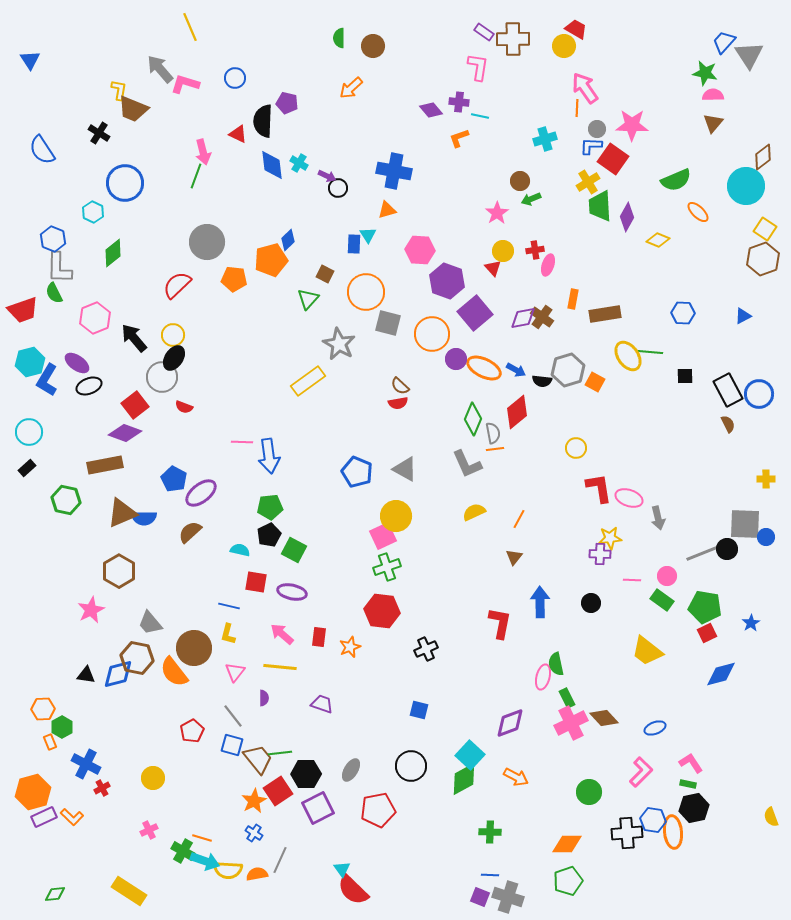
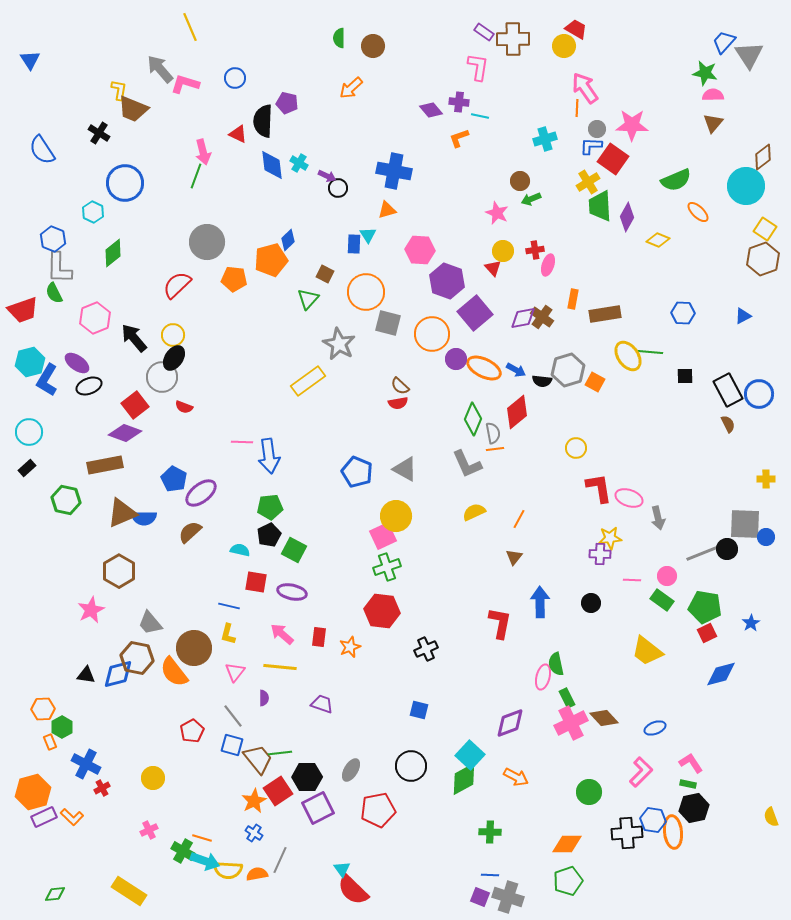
pink star at (497, 213): rotated 15 degrees counterclockwise
black hexagon at (306, 774): moved 1 px right, 3 px down
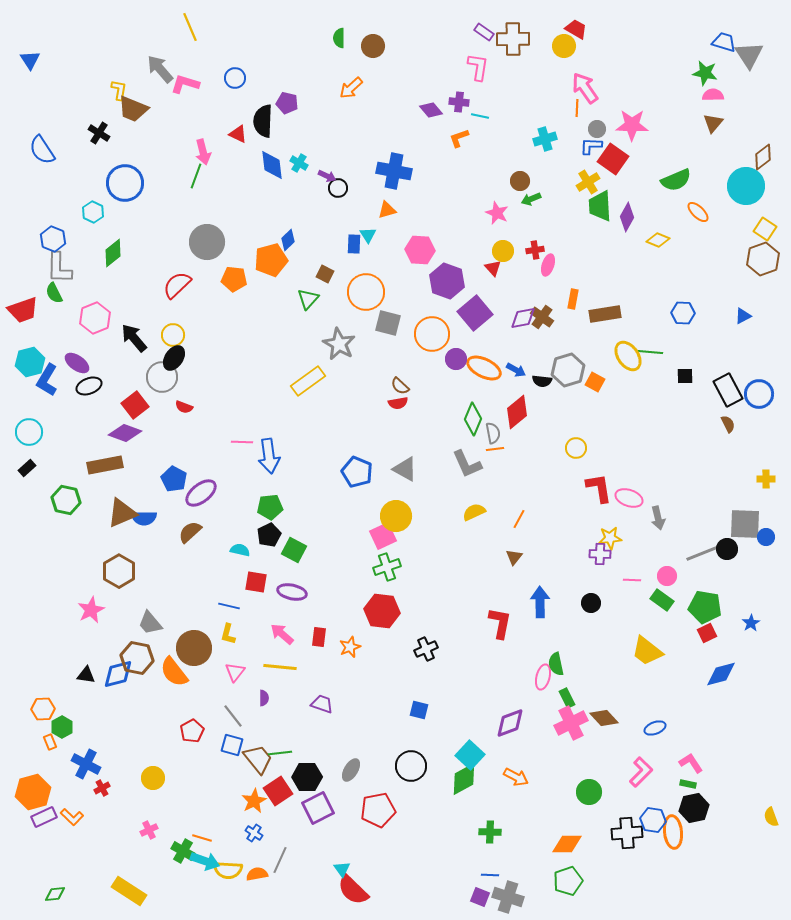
blue trapezoid at (724, 42): rotated 65 degrees clockwise
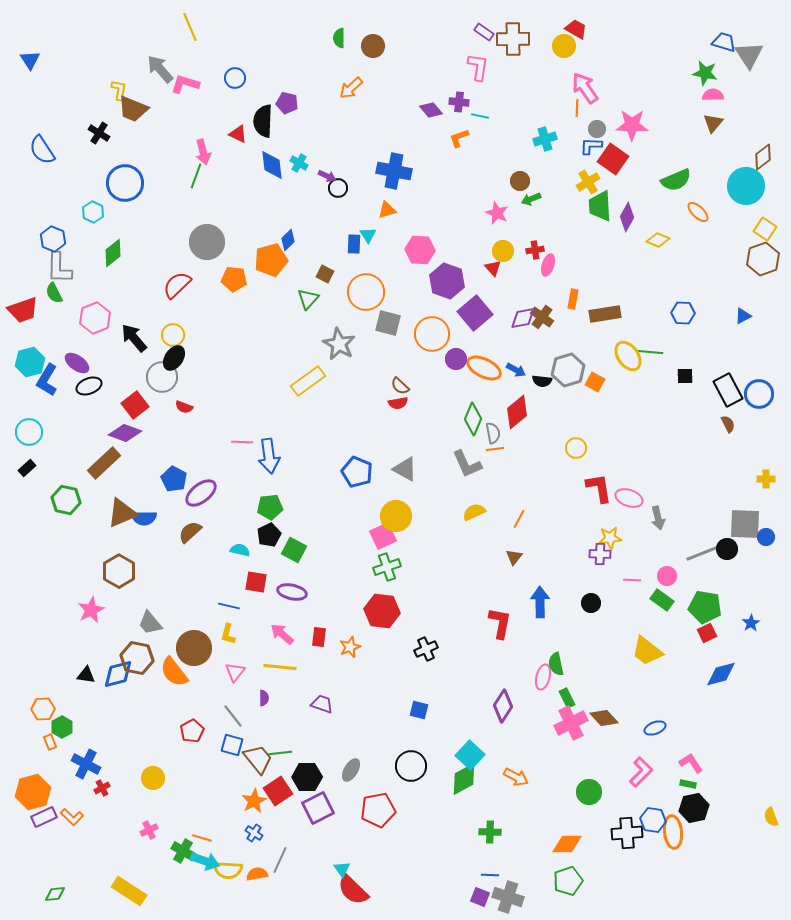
brown rectangle at (105, 465): moved 1 px left, 2 px up; rotated 32 degrees counterclockwise
purple diamond at (510, 723): moved 7 px left, 17 px up; rotated 36 degrees counterclockwise
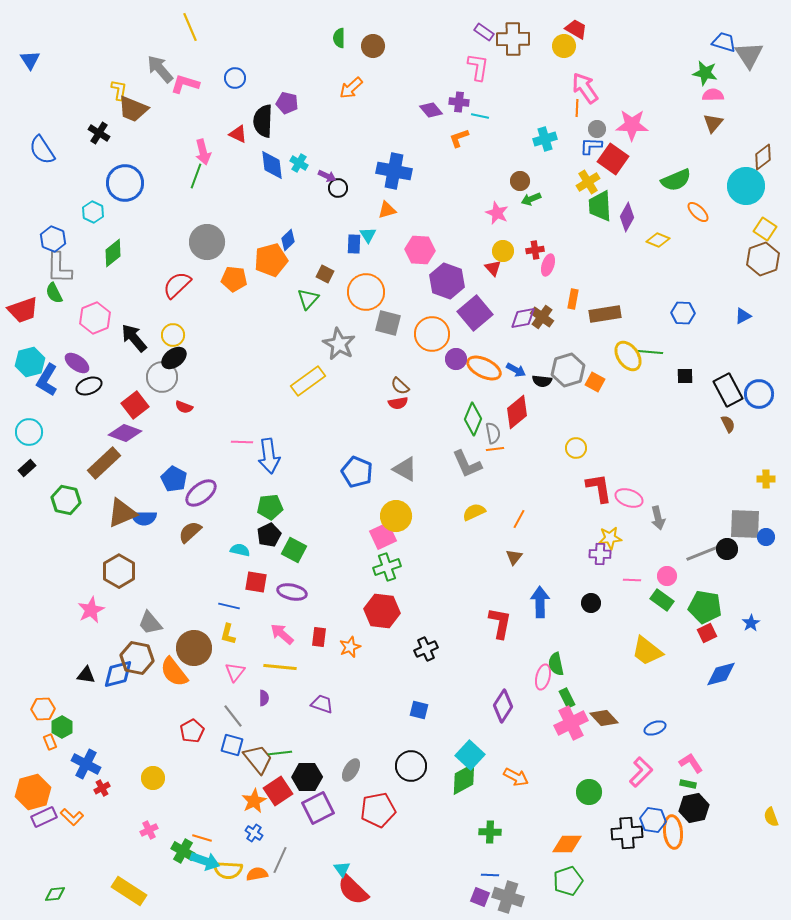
black ellipse at (174, 358): rotated 20 degrees clockwise
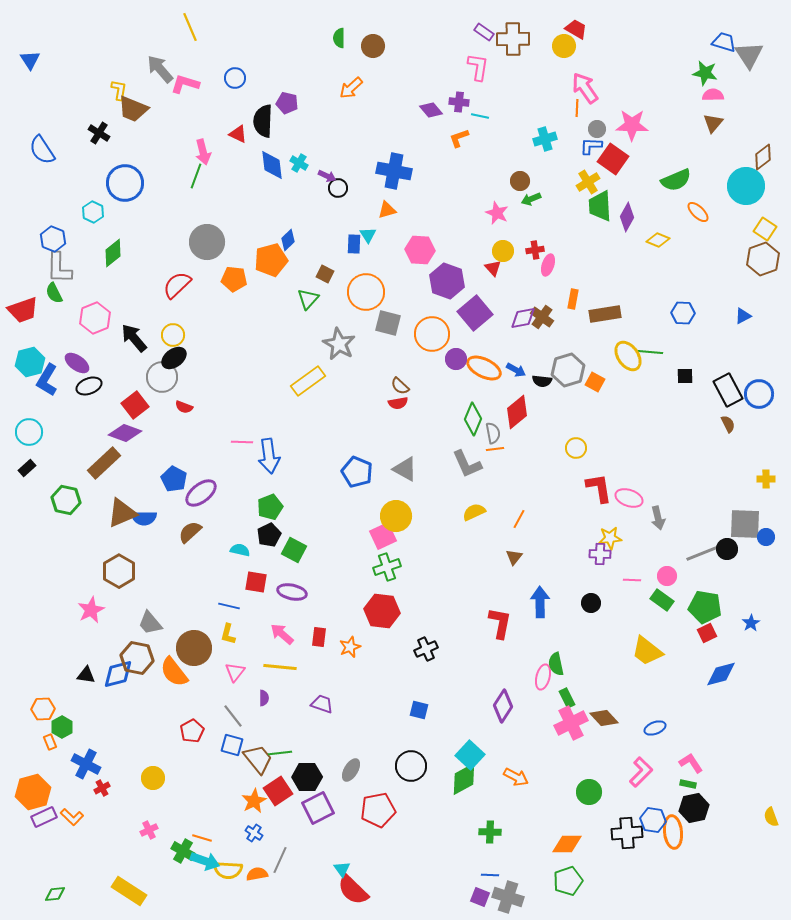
green pentagon at (270, 507): rotated 15 degrees counterclockwise
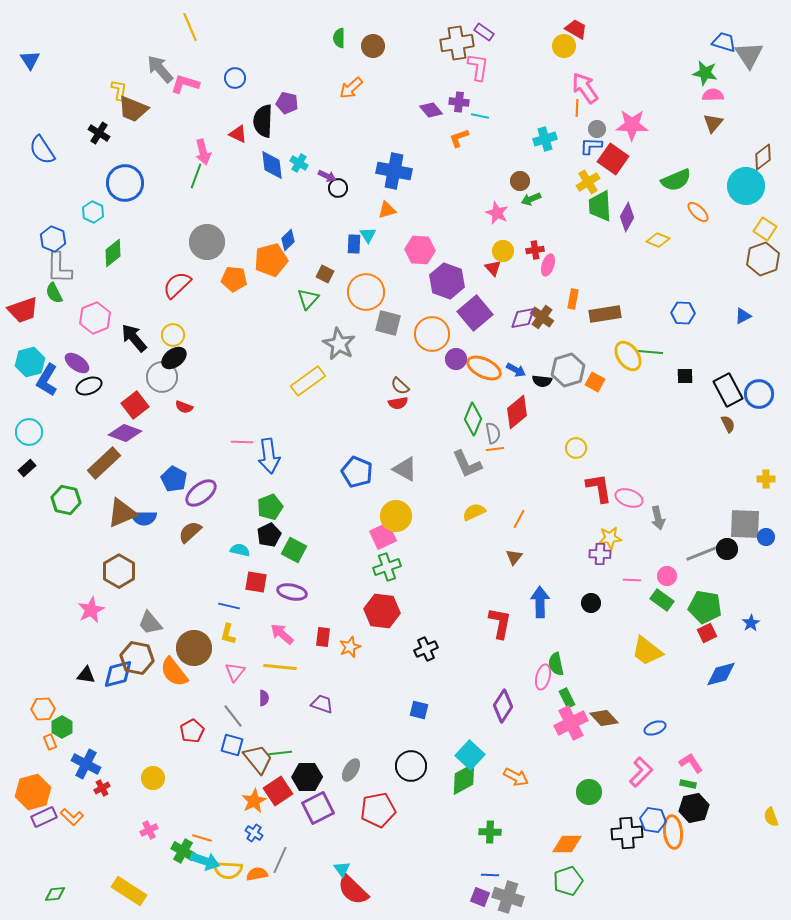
brown cross at (513, 39): moved 56 px left, 4 px down; rotated 8 degrees counterclockwise
red rectangle at (319, 637): moved 4 px right
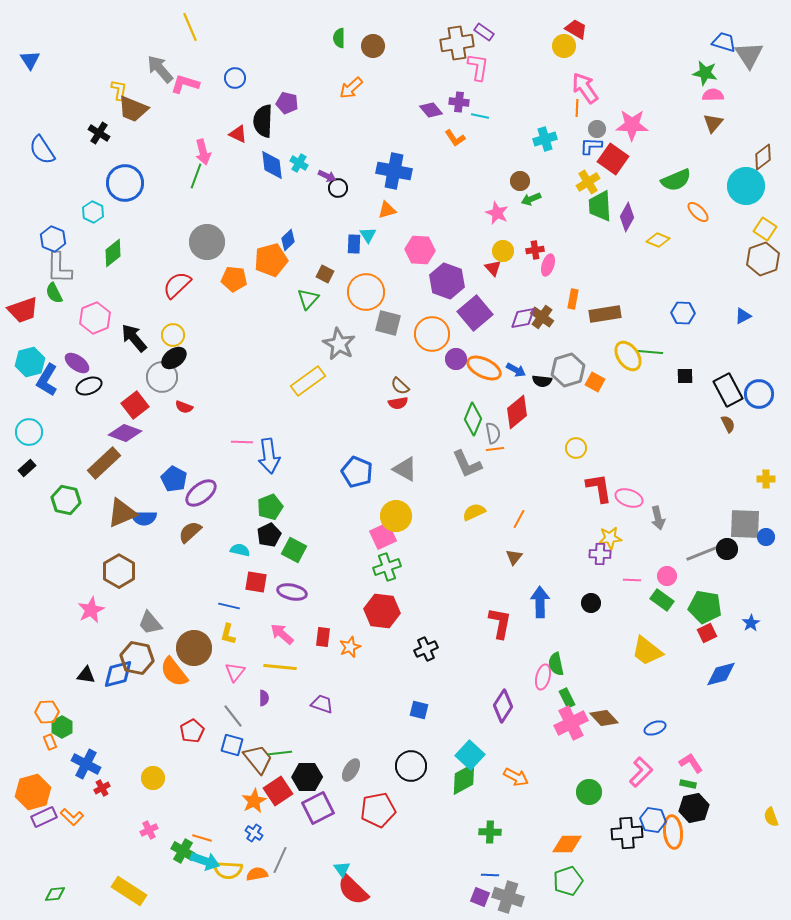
orange L-shape at (459, 138): moved 4 px left; rotated 105 degrees counterclockwise
orange hexagon at (43, 709): moved 4 px right, 3 px down
